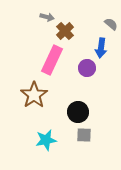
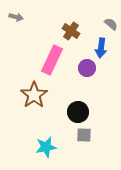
gray arrow: moved 31 px left
brown cross: moved 6 px right; rotated 12 degrees counterclockwise
cyan star: moved 7 px down
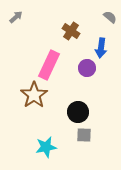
gray arrow: rotated 56 degrees counterclockwise
gray semicircle: moved 1 px left, 7 px up
pink rectangle: moved 3 px left, 5 px down
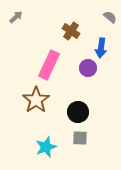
purple circle: moved 1 px right
brown star: moved 2 px right, 5 px down
gray square: moved 4 px left, 3 px down
cyan star: rotated 10 degrees counterclockwise
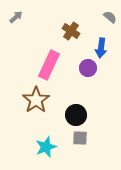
black circle: moved 2 px left, 3 px down
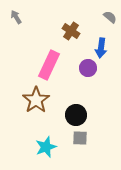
gray arrow: rotated 80 degrees counterclockwise
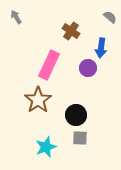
brown star: moved 2 px right
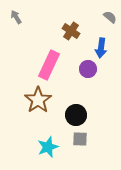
purple circle: moved 1 px down
gray square: moved 1 px down
cyan star: moved 2 px right
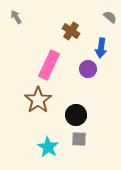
gray square: moved 1 px left
cyan star: rotated 20 degrees counterclockwise
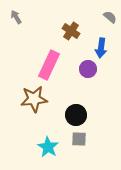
brown star: moved 4 px left, 1 px up; rotated 28 degrees clockwise
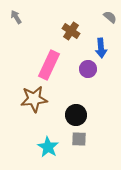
blue arrow: rotated 12 degrees counterclockwise
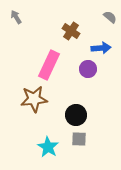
blue arrow: rotated 90 degrees counterclockwise
